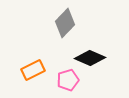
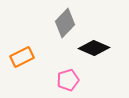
black diamond: moved 4 px right, 10 px up
orange rectangle: moved 11 px left, 13 px up
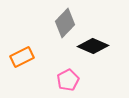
black diamond: moved 1 px left, 2 px up
pink pentagon: rotated 10 degrees counterclockwise
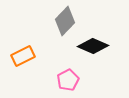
gray diamond: moved 2 px up
orange rectangle: moved 1 px right, 1 px up
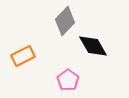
black diamond: rotated 36 degrees clockwise
pink pentagon: rotated 10 degrees counterclockwise
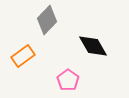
gray diamond: moved 18 px left, 1 px up
orange rectangle: rotated 10 degrees counterclockwise
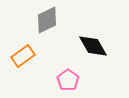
gray diamond: rotated 20 degrees clockwise
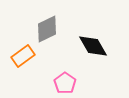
gray diamond: moved 9 px down
pink pentagon: moved 3 px left, 3 px down
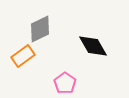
gray diamond: moved 7 px left
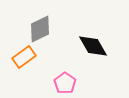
orange rectangle: moved 1 px right, 1 px down
